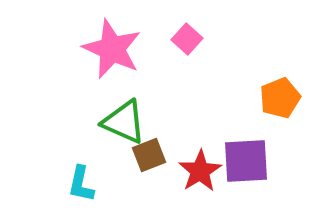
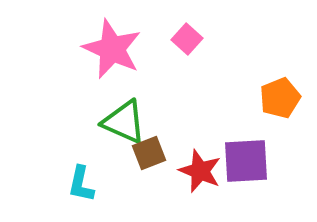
brown square: moved 2 px up
red star: rotated 18 degrees counterclockwise
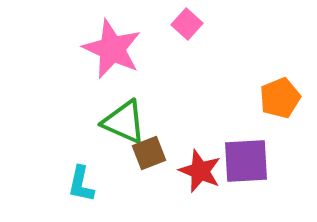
pink square: moved 15 px up
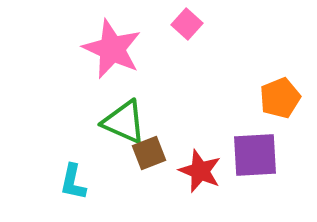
purple square: moved 9 px right, 6 px up
cyan L-shape: moved 8 px left, 2 px up
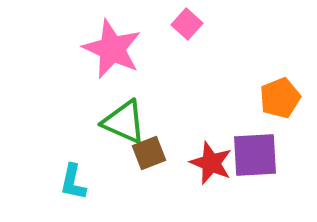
red star: moved 11 px right, 8 px up
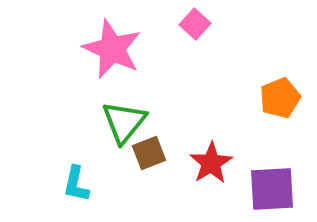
pink square: moved 8 px right
green triangle: rotated 45 degrees clockwise
purple square: moved 17 px right, 34 px down
red star: rotated 18 degrees clockwise
cyan L-shape: moved 3 px right, 2 px down
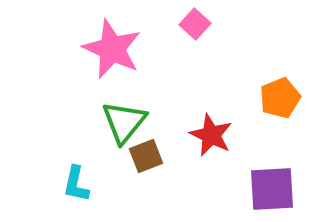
brown square: moved 3 px left, 3 px down
red star: moved 28 px up; rotated 15 degrees counterclockwise
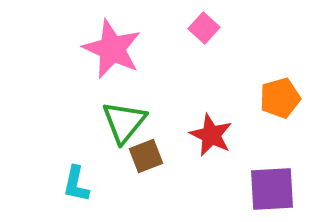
pink square: moved 9 px right, 4 px down
orange pentagon: rotated 6 degrees clockwise
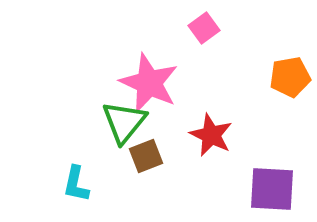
pink square: rotated 12 degrees clockwise
pink star: moved 37 px right, 34 px down
orange pentagon: moved 10 px right, 21 px up; rotated 6 degrees clockwise
purple square: rotated 6 degrees clockwise
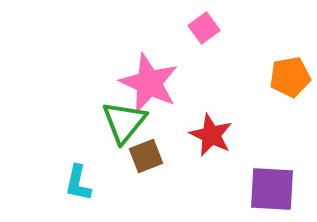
cyan L-shape: moved 2 px right, 1 px up
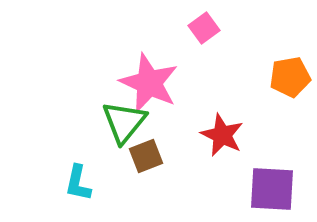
red star: moved 11 px right
